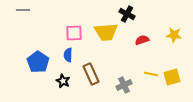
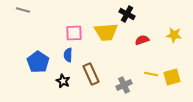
gray line: rotated 16 degrees clockwise
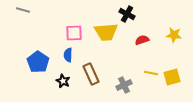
yellow line: moved 1 px up
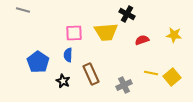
yellow square: rotated 24 degrees counterclockwise
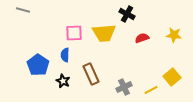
yellow trapezoid: moved 2 px left, 1 px down
red semicircle: moved 2 px up
blue semicircle: moved 3 px left
blue pentagon: moved 3 px down
yellow line: moved 17 px down; rotated 40 degrees counterclockwise
gray cross: moved 2 px down
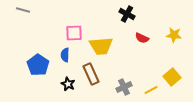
yellow trapezoid: moved 3 px left, 13 px down
red semicircle: rotated 136 degrees counterclockwise
black star: moved 5 px right, 3 px down
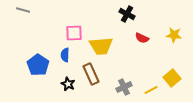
yellow square: moved 1 px down
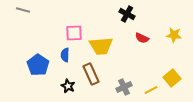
black star: moved 2 px down
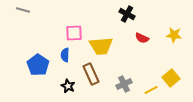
yellow square: moved 1 px left
gray cross: moved 3 px up
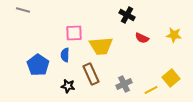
black cross: moved 1 px down
black star: rotated 16 degrees counterclockwise
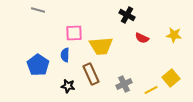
gray line: moved 15 px right
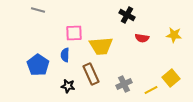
red semicircle: rotated 16 degrees counterclockwise
